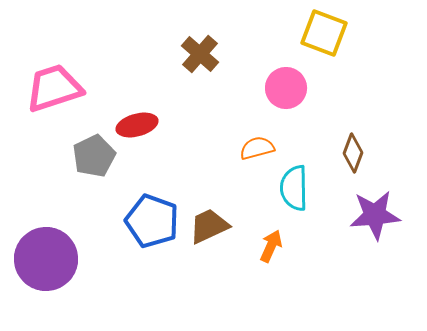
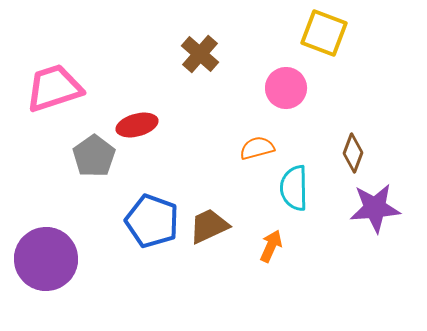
gray pentagon: rotated 9 degrees counterclockwise
purple star: moved 7 px up
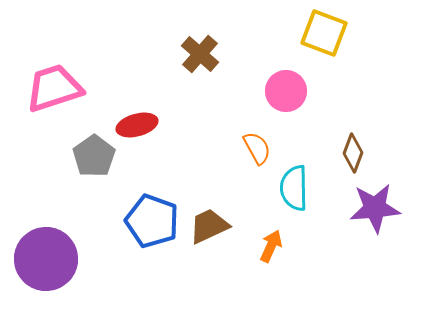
pink circle: moved 3 px down
orange semicircle: rotated 76 degrees clockwise
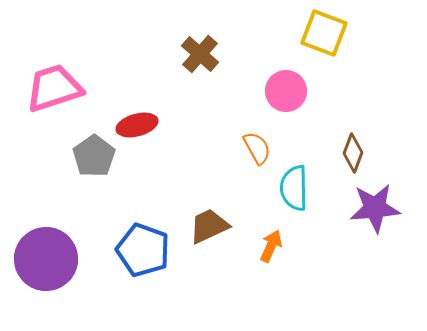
blue pentagon: moved 9 px left, 29 px down
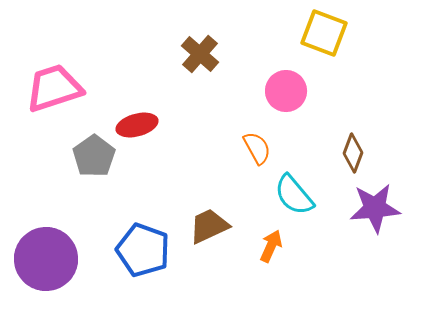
cyan semicircle: moved 7 px down; rotated 39 degrees counterclockwise
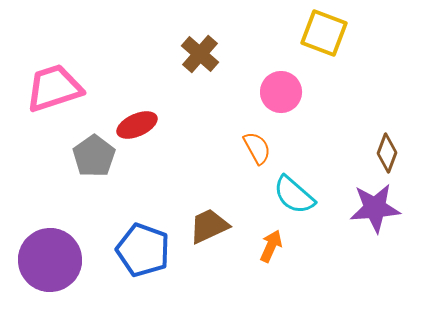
pink circle: moved 5 px left, 1 px down
red ellipse: rotated 9 degrees counterclockwise
brown diamond: moved 34 px right
cyan semicircle: rotated 9 degrees counterclockwise
purple circle: moved 4 px right, 1 px down
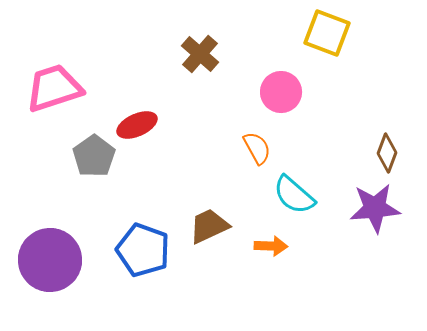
yellow square: moved 3 px right
orange arrow: rotated 68 degrees clockwise
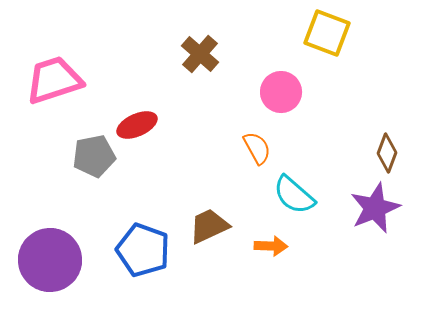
pink trapezoid: moved 8 px up
gray pentagon: rotated 24 degrees clockwise
purple star: rotated 18 degrees counterclockwise
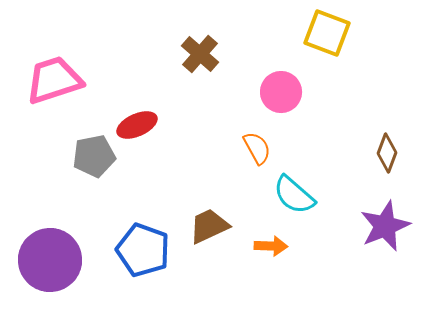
purple star: moved 10 px right, 18 px down
